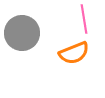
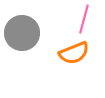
pink line: rotated 24 degrees clockwise
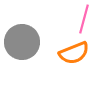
gray circle: moved 9 px down
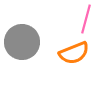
pink line: moved 2 px right
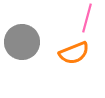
pink line: moved 1 px right, 1 px up
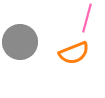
gray circle: moved 2 px left
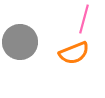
pink line: moved 3 px left, 1 px down
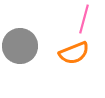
gray circle: moved 4 px down
